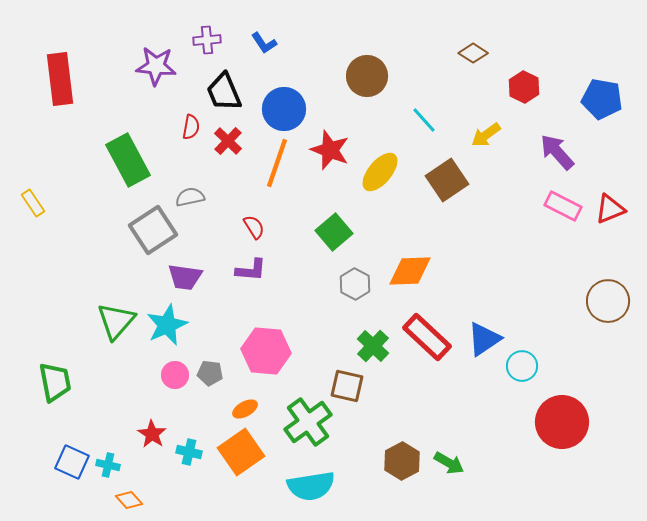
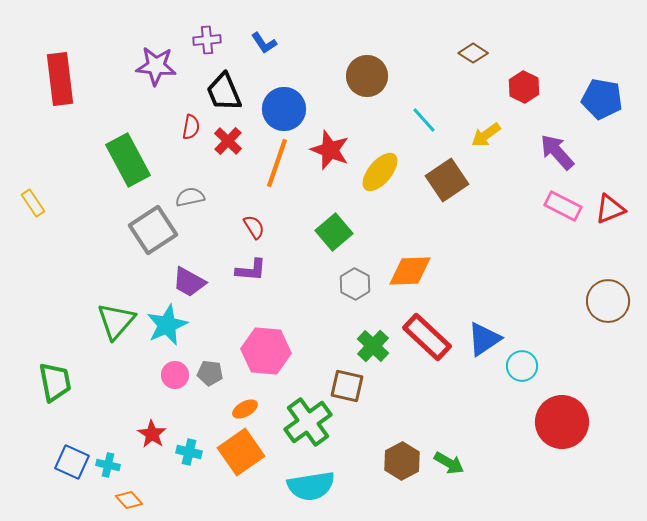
purple trapezoid at (185, 277): moved 4 px right, 5 px down; rotated 21 degrees clockwise
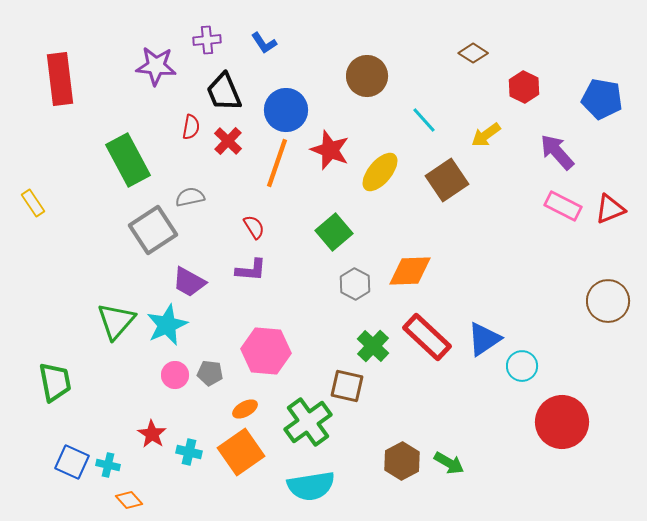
blue circle at (284, 109): moved 2 px right, 1 px down
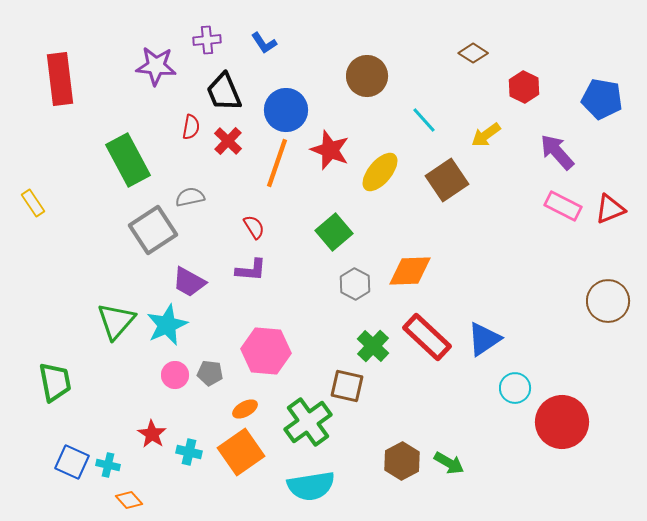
cyan circle at (522, 366): moved 7 px left, 22 px down
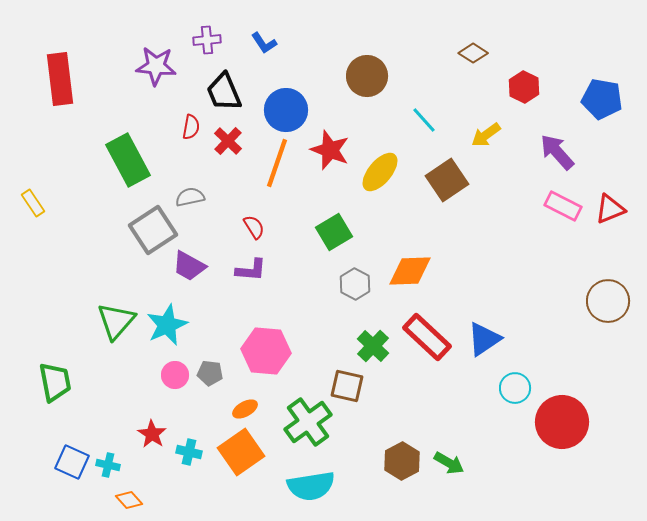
green square at (334, 232): rotated 9 degrees clockwise
purple trapezoid at (189, 282): moved 16 px up
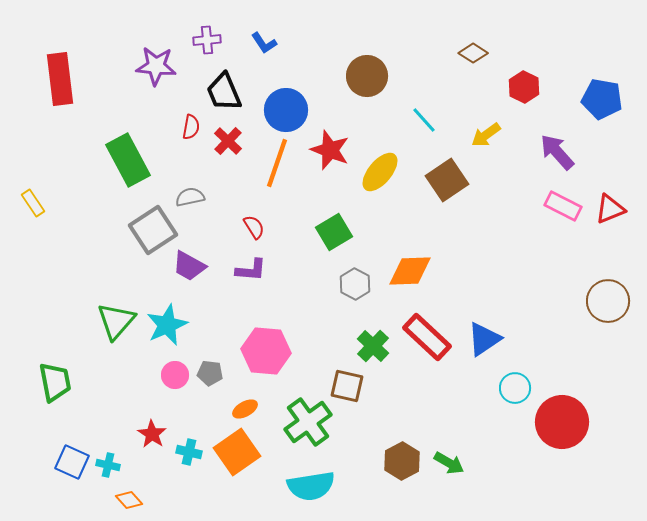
orange square at (241, 452): moved 4 px left
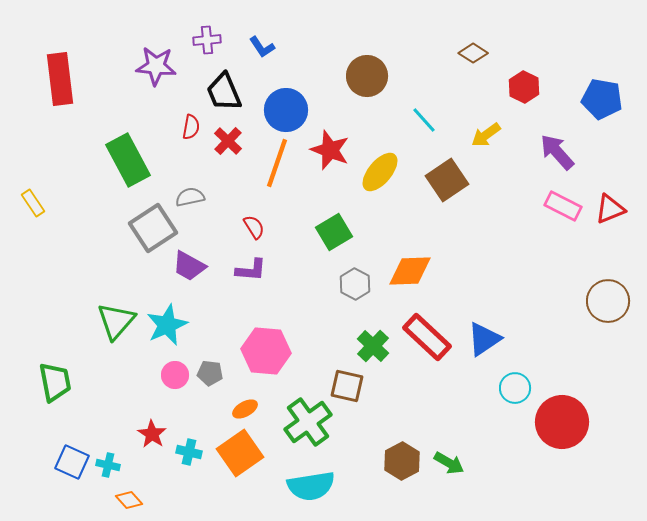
blue L-shape at (264, 43): moved 2 px left, 4 px down
gray square at (153, 230): moved 2 px up
orange square at (237, 452): moved 3 px right, 1 px down
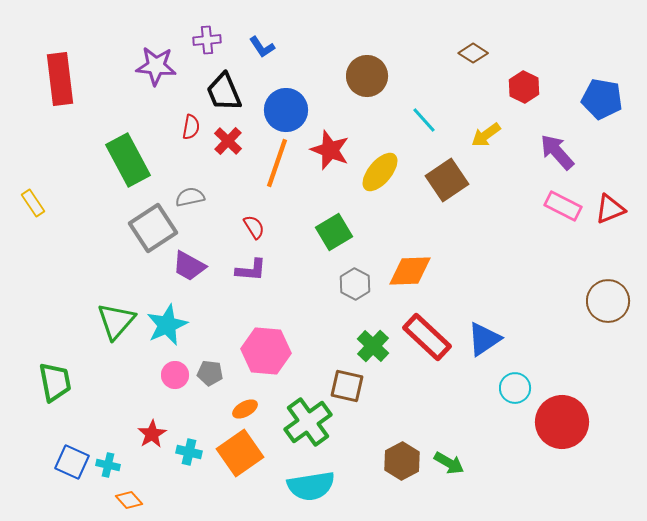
red star at (152, 434): rotated 8 degrees clockwise
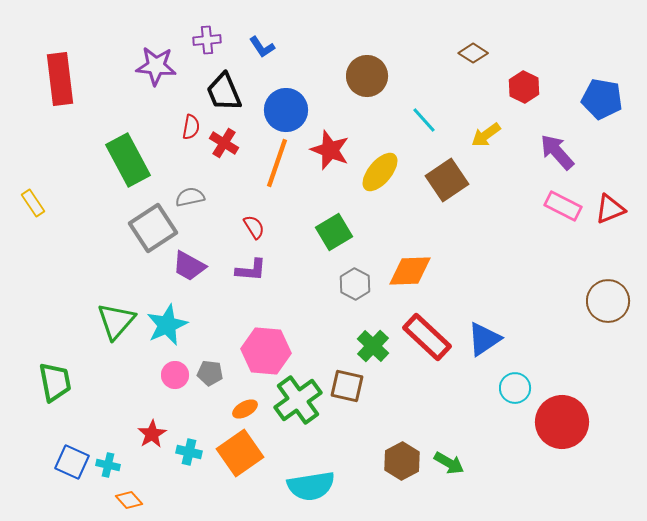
red cross at (228, 141): moved 4 px left, 2 px down; rotated 12 degrees counterclockwise
green cross at (308, 422): moved 10 px left, 22 px up
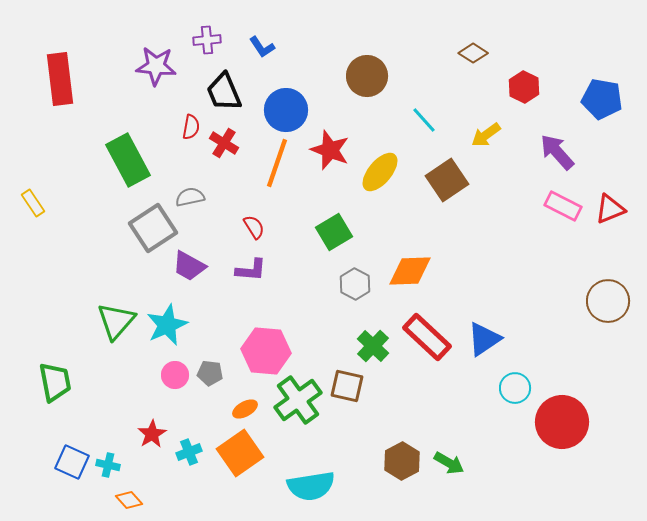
cyan cross at (189, 452): rotated 35 degrees counterclockwise
